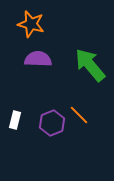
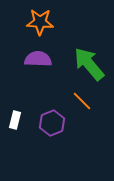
orange star: moved 9 px right, 2 px up; rotated 12 degrees counterclockwise
green arrow: moved 1 px left, 1 px up
orange line: moved 3 px right, 14 px up
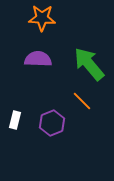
orange star: moved 2 px right, 4 px up
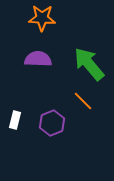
orange line: moved 1 px right
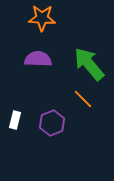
orange line: moved 2 px up
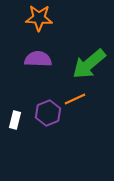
orange star: moved 3 px left
green arrow: rotated 90 degrees counterclockwise
orange line: moved 8 px left; rotated 70 degrees counterclockwise
purple hexagon: moved 4 px left, 10 px up
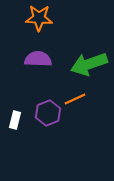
green arrow: rotated 21 degrees clockwise
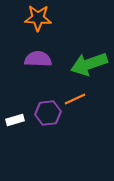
orange star: moved 1 px left
purple hexagon: rotated 15 degrees clockwise
white rectangle: rotated 60 degrees clockwise
